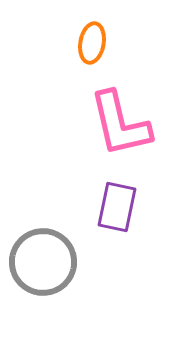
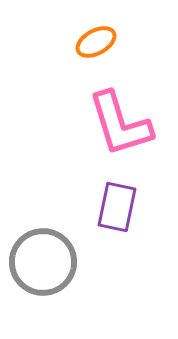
orange ellipse: moved 4 px right, 1 px up; rotated 51 degrees clockwise
pink L-shape: rotated 4 degrees counterclockwise
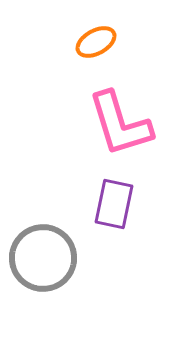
purple rectangle: moved 3 px left, 3 px up
gray circle: moved 4 px up
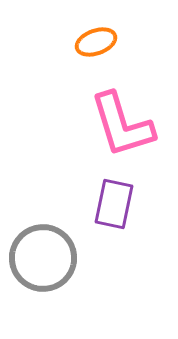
orange ellipse: rotated 9 degrees clockwise
pink L-shape: moved 2 px right, 1 px down
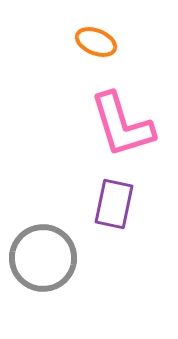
orange ellipse: rotated 42 degrees clockwise
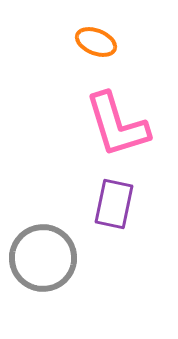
pink L-shape: moved 5 px left
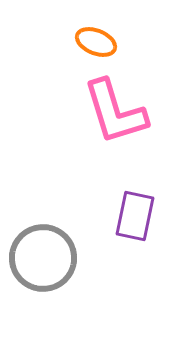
pink L-shape: moved 2 px left, 13 px up
purple rectangle: moved 21 px right, 12 px down
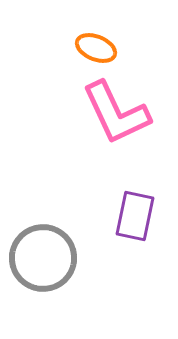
orange ellipse: moved 6 px down
pink L-shape: moved 1 px right, 1 px down; rotated 8 degrees counterclockwise
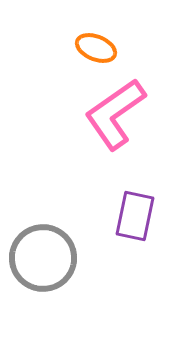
pink L-shape: moved 1 px left, 1 px down; rotated 80 degrees clockwise
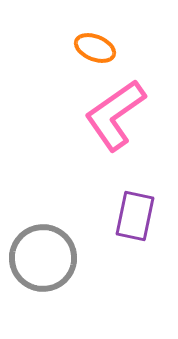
orange ellipse: moved 1 px left
pink L-shape: moved 1 px down
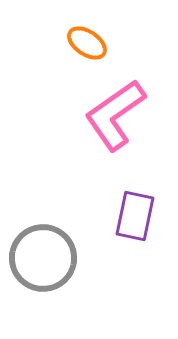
orange ellipse: moved 8 px left, 5 px up; rotated 12 degrees clockwise
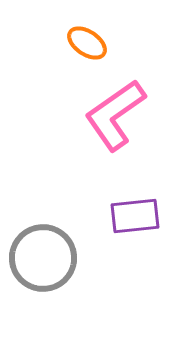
purple rectangle: rotated 72 degrees clockwise
